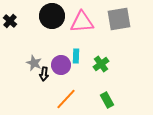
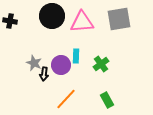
black cross: rotated 32 degrees counterclockwise
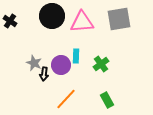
black cross: rotated 24 degrees clockwise
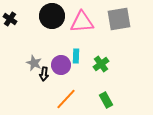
black cross: moved 2 px up
green rectangle: moved 1 px left
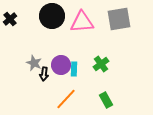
black cross: rotated 16 degrees clockwise
cyan rectangle: moved 2 px left, 13 px down
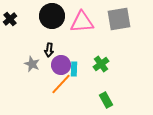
gray star: moved 2 px left, 1 px down
black arrow: moved 5 px right, 24 px up
orange line: moved 5 px left, 15 px up
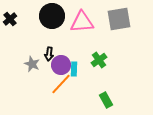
black arrow: moved 4 px down
green cross: moved 2 px left, 4 px up
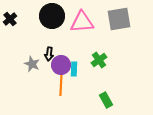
orange line: rotated 40 degrees counterclockwise
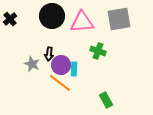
green cross: moved 1 px left, 9 px up; rotated 35 degrees counterclockwise
orange line: moved 1 px left, 1 px up; rotated 55 degrees counterclockwise
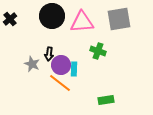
green rectangle: rotated 70 degrees counterclockwise
